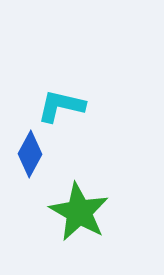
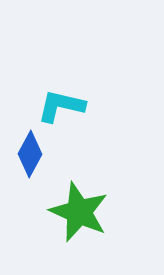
green star: rotated 6 degrees counterclockwise
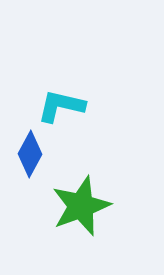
green star: moved 2 px right, 6 px up; rotated 28 degrees clockwise
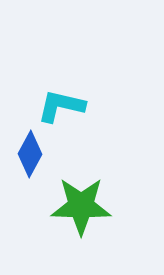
green star: rotated 22 degrees clockwise
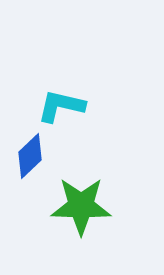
blue diamond: moved 2 px down; rotated 18 degrees clockwise
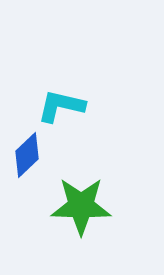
blue diamond: moved 3 px left, 1 px up
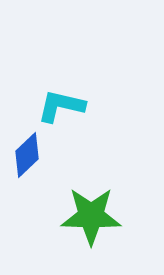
green star: moved 10 px right, 10 px down
